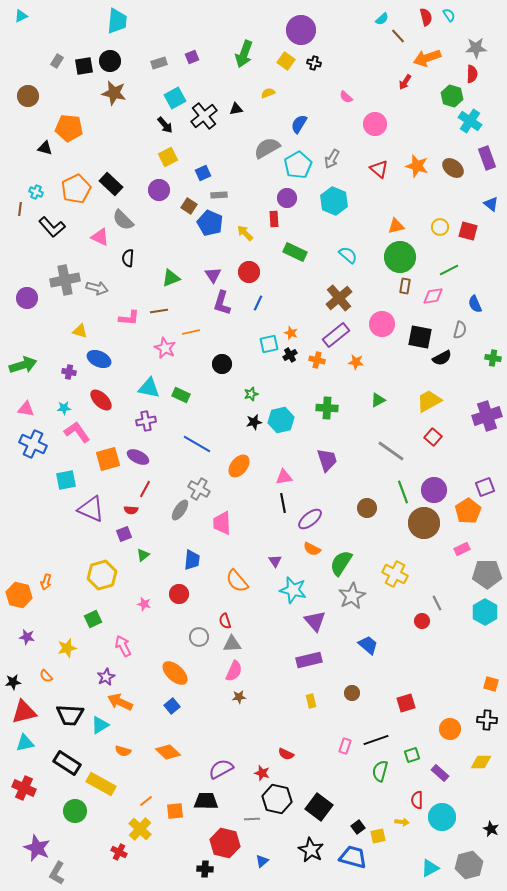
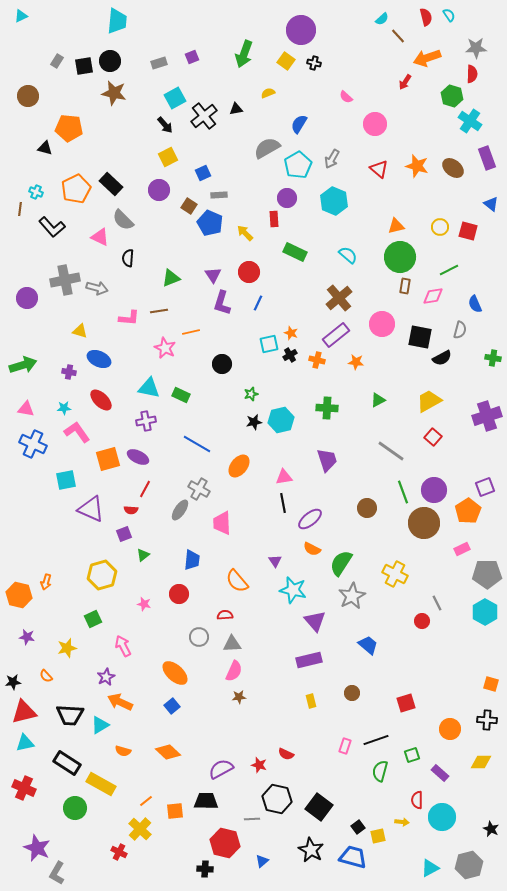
red semicircle at (225, 621): moved 6 px up; rotated 105 degrees clockwise
red star at (262, 773): moved 3 px left, 8 px up
green circle at (75, 811): moved 3 px up
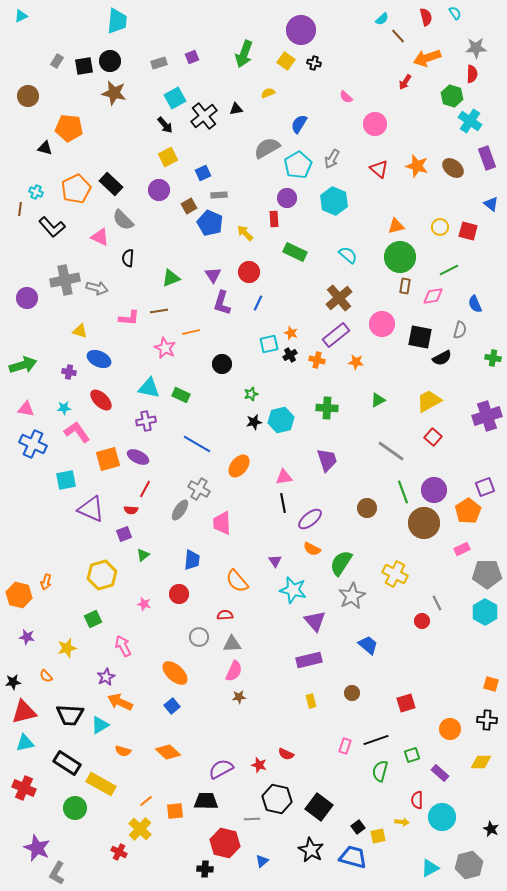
cyan semicircle at (449, 15): moved 6 px right, 2 px up
brown square at (189, 206): rotated 28 degrees clockwise
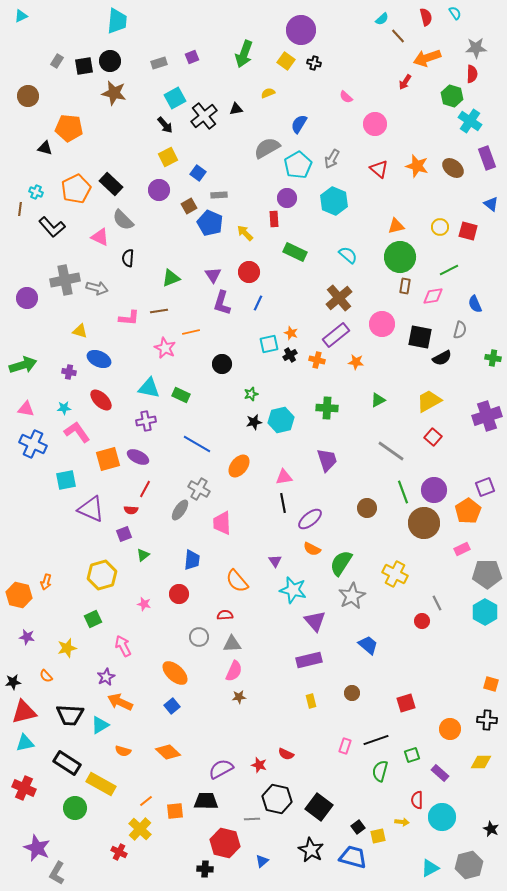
blue square at (203, 173): moved 5 px left; rotated 28 degrees counterclockwise
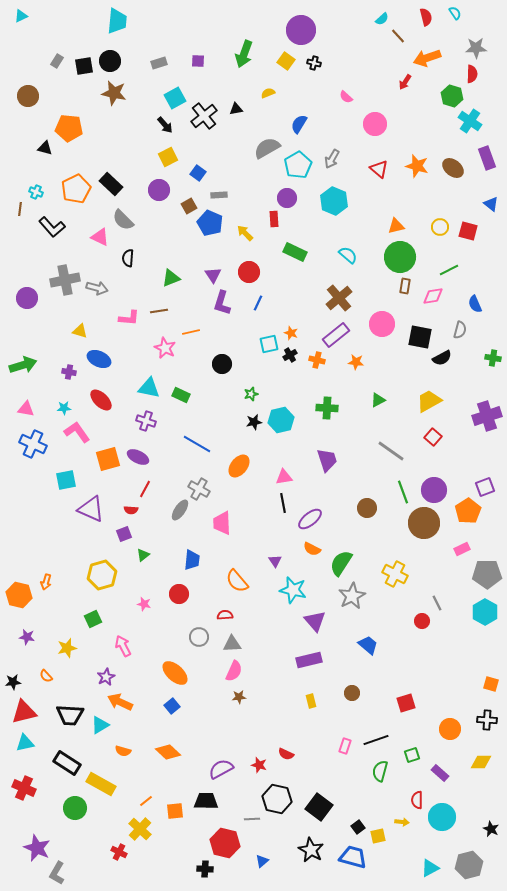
purple square at (192, 57): moved 6 px right, 4 px down; rotated 24 degrees clockwise
purple cross at (146, 421): rotated 30 degrees clockwise
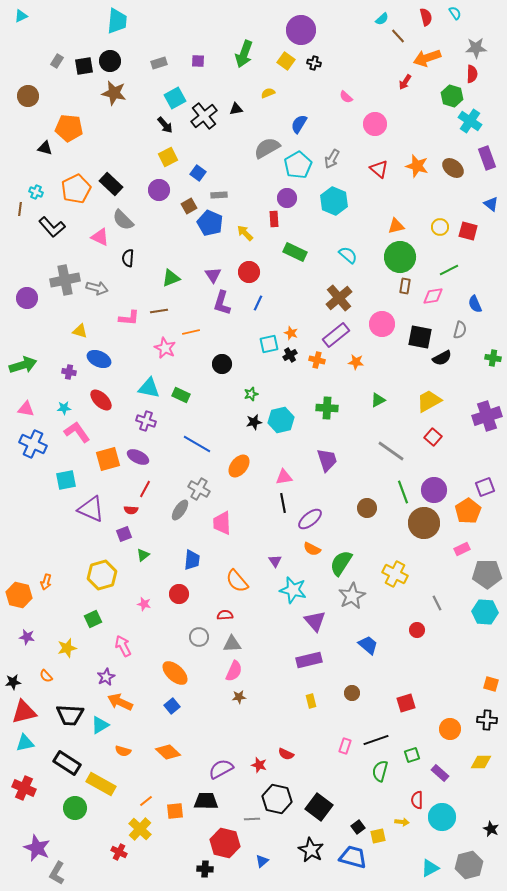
cyan hexagon at (485, 612): rotated 25 degrees counterclockwise
red circle at (422, 621): moved 5 px left, 9 px down
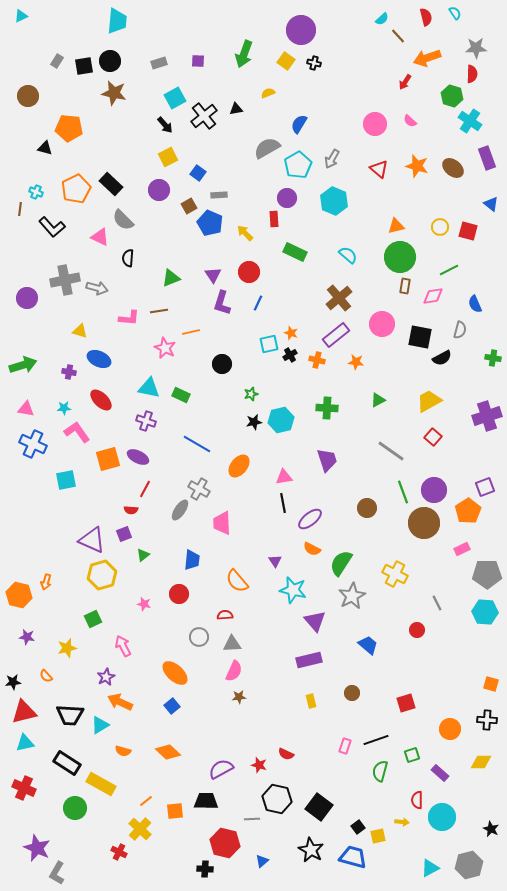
pink semicircle at (346, 97): moved 64 px right, 24 px down
purple triangle at (91, 509): moved 1 px right, 31 px down
